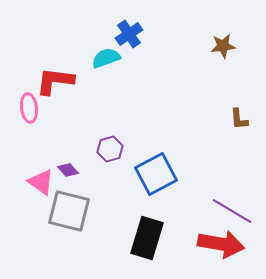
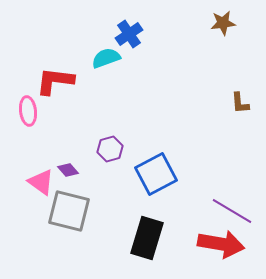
brown star: moved 23 px up
pink ellipse: moved 1 px left, 3 px down
brown L-shape: moved 1 px right, 16 px up
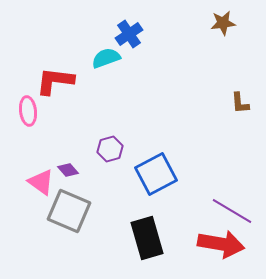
gray square: rotated 9 degrees clockwise
black rectangle: rotated 33 degrees counterclockwise
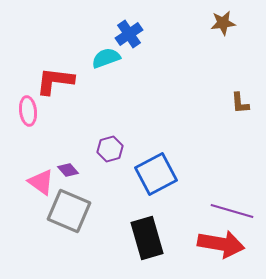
purple line: rotated 15 degrees counterclockwise
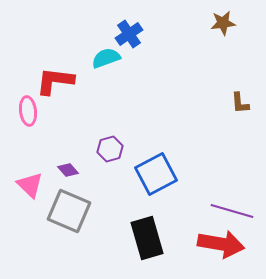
pink triangle: moved 11 px left, 3 px down; rotated 8 degrees clockwise
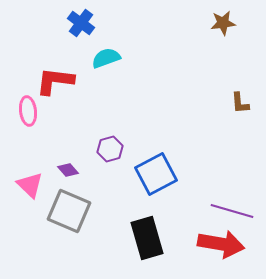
blue cross: moved 48 px left, 11 px up; rotated 20 degrees counterclockwise
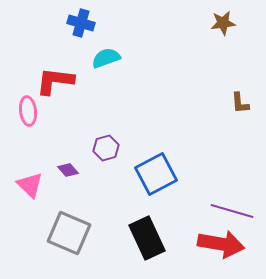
blue cross: rotated 20 degrees counterclockwise
purple hexagon: moved 4 px left, 1 px up
gray square: moved 22 px down
black rectangle: rotated 9 degrees counterclockwise
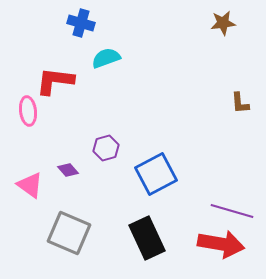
pink triangle: rotated 8 degrees counterclockwise
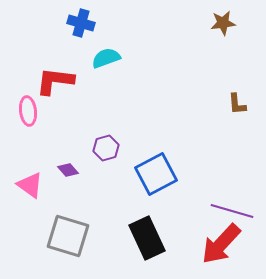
brown L-shape: moved 3 px left, 1 px down
gray square: moved 1 px left, 3 px down; rotated 6 degrees counterclockwise
red arrow: rotated 123 degrees clockwise
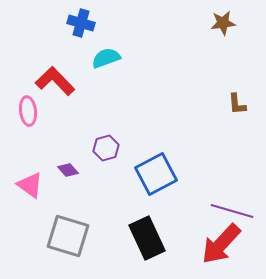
red L-shape: rotated 39 degrees clockwise
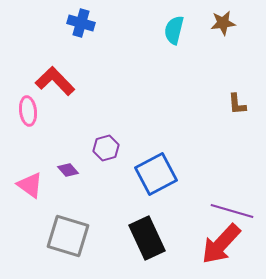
cyan semicircle: moved 68 px right, 28 px up; rotated 56 degrees counterclockwise
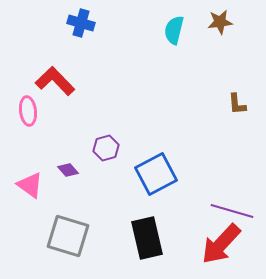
brown star: moved 3 px left, 1 px up
black rectangle: rotated 12 degrees clockwise
